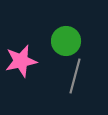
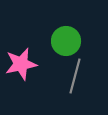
pink star: moved 3 px down
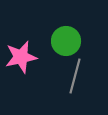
pink star: moved 7 px up
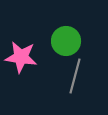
pink star: rotated 20 degrees clockwise
